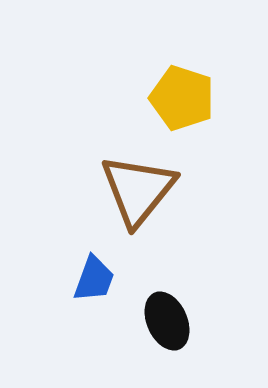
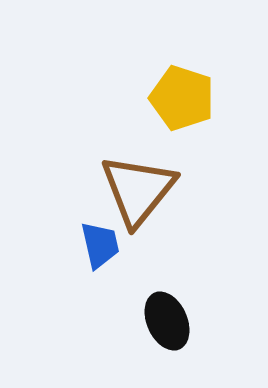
blue trapezoid: moved 6 px right, 34 px up; rotated 33 degrees counterclockwise
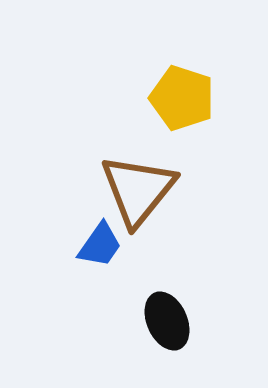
blue trapezoid: rotated 48 degrees clockwise
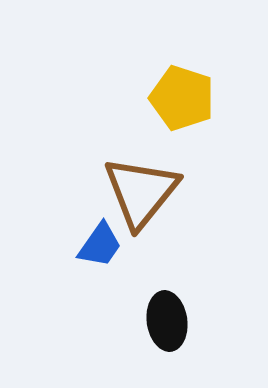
brown triangle: moved 3 px right, 2 px down
black ellipse: rotated 16 degrees clockwise
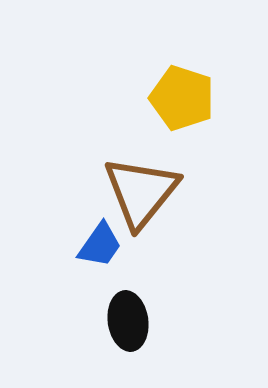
black ellipse: moved 39 px left
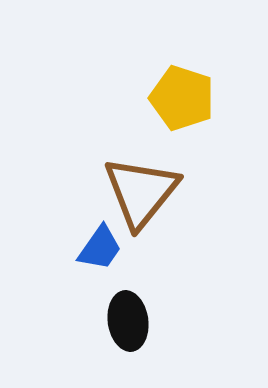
blue trapezoid: moved 3 px down
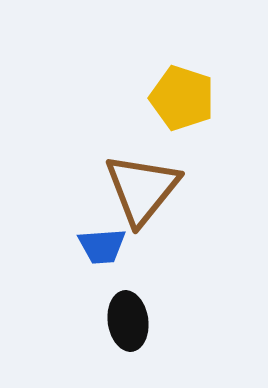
brown triangle: moved 1 px right, 3 px up
blue trapezoid: moved 2 px right, 2 px up; rotated 51 degrees clockwise
